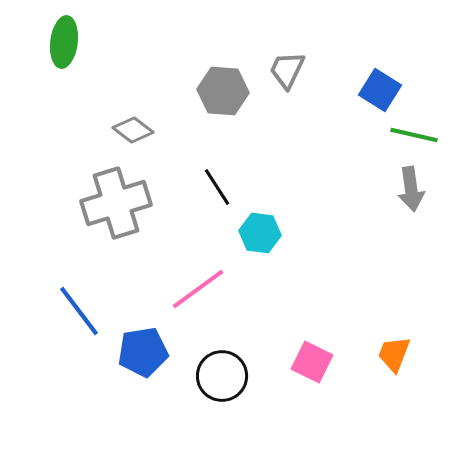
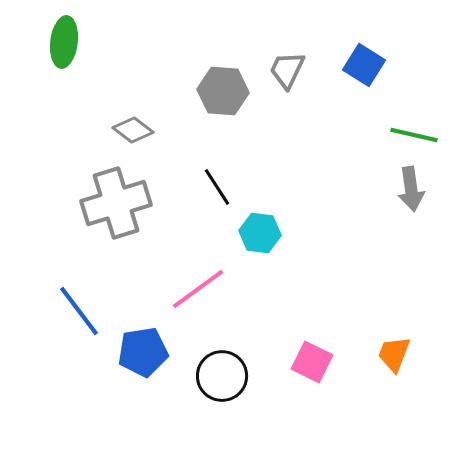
blue square: moved 16 px left, 25 px up
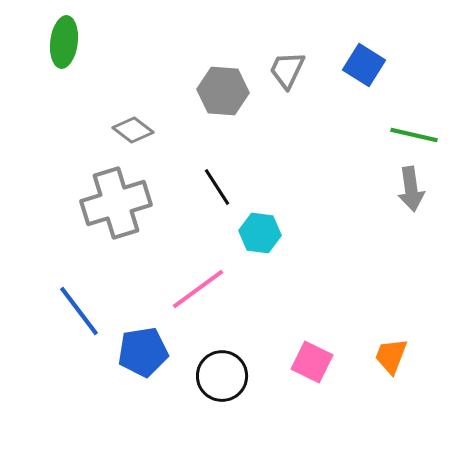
orange trapezoid: moved 3 px left, 2 px down
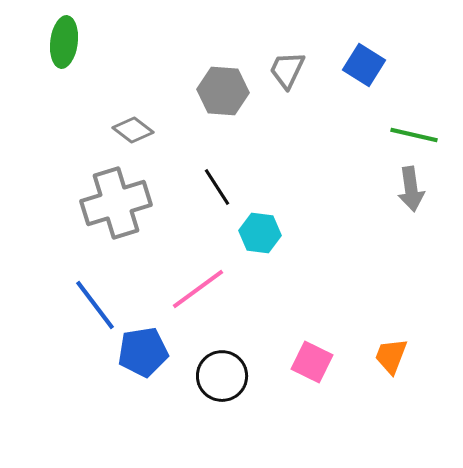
blue line: moved 16 px right, 6 px up
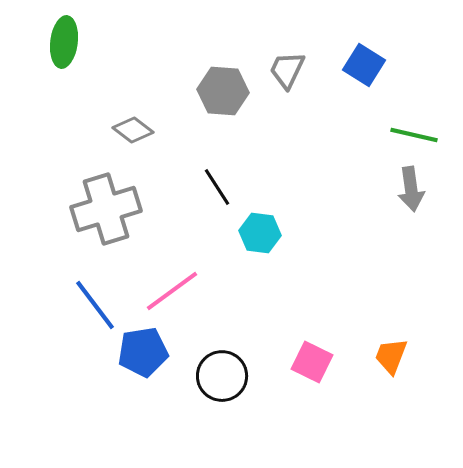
gray cross: moved 10 px left, 6 px down
pink line: moved 26 px left, 2 px down
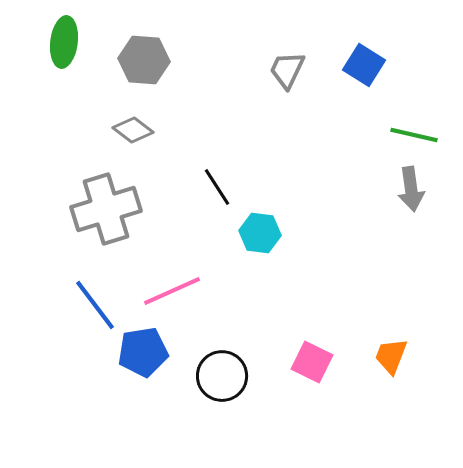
gray hexagon: moved 79 px left, 31 px up
pink line: rotated 12 degrees clockwise
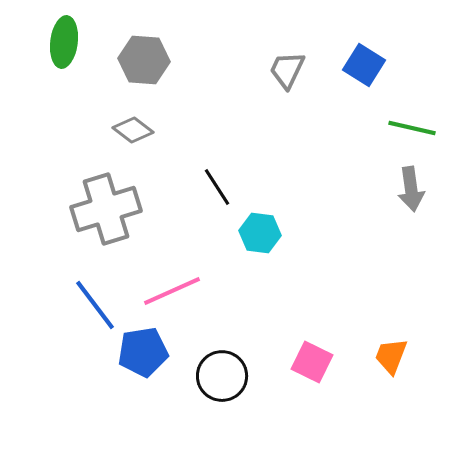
green line: moved 2 px left, 7 px up
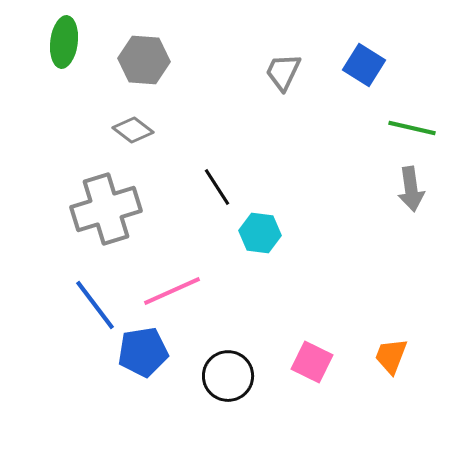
gray trapezoid: moved 4 px left, 2 px down
black circle: moved 6 px right
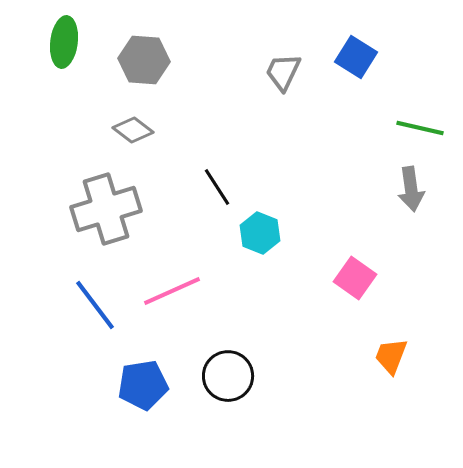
blue square: moved 8 px left, 8 px up
green line: moved 8 px right
cyan hexagon: rotated 15 degrees clockwise
blue pentagon: moved 33 px down
pink square: moved 43 px right, 84 px up; rotated 9 degrees clockwise
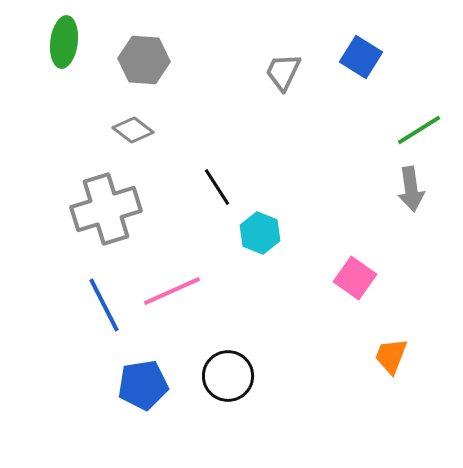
blue square: moved 5 px right
green line: moved 1 px left, 2 px down; rotated 45 degrees counterclockwise
blue line: moved 9 px right; rotated 10 degrees clockwise
